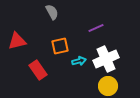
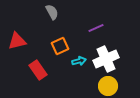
orange square: rotated 12 degrees counterclockwise
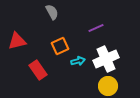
cyan arrow: moved 1 px left
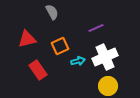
red triangle: moved 10 px right, 2 px up
white cross: moved 1 px left, 2 px up
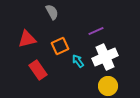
purple line: moved 3 px down
cyan arrow: rotated 112 degrees counterclockwise
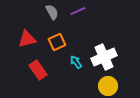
purple line: moved 18 px left, 20 px up
orange square: moved 3 px left, 4 px up
white cross: moved 1 px left
cyan arrow: moved 2 px left, 1 px down
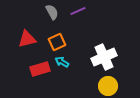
cyan arrow: moved 14 px left; rotated 24 degrees counterclockwise
red rectangle: moved 2 px right, 1 px up; rotated 72 degrees counterclockwise
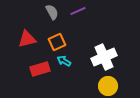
cyan arrow: moved 2 px right, 1 px up
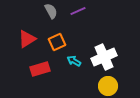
gray semicircle: moved 1 px left, 1 px up
red triangle: rotated 18 degrees counterclockwise
cyan arrow: moved 10 px right
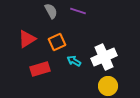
purple line: rotated 42 degrees clockwise
